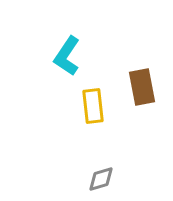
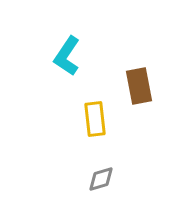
brown rectangle: moved 3 px left, 1 px up
yellow rectangle: moved 2 px right, 13 px down
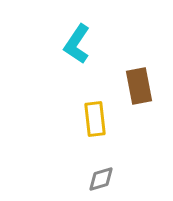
cyan L-shape: moved 10 px right, 12 px up
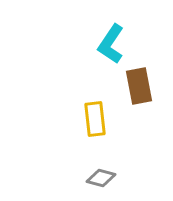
cyan L-shape: moved 34 px right
gray diamond: moved 1 px up; rotated 32 degrees clockwise
